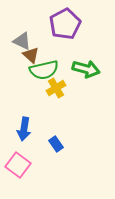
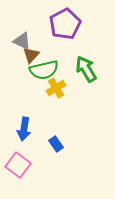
brown triangle: rotated 30 degrees clockwise
green arrow: rotated 136 degrees counterclockwise
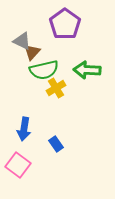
purple pentagon: rotated 8 degrees counterclockwise
brown triangle: moved 1 px right, 3 px up
green arrow: moved 1 px right, 1 px down; rotated 56 degrees counterclockwise
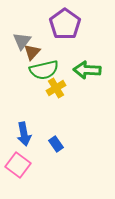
gray triangle: rotated 42 degrees clockwise
blue arrow: moved 5 px down; rotated 20 degrees counterclockwise
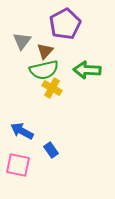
purple pentagon: rotated 8 degrees clockwise
brown triangle: moved 13 px right, 1 px up
yellow cross: moved 4 px left; rotated 30 degrees counterclockwise
blue arrow: moved 2 px left, 3 px up; rotated 130 degrees clockwise
blue rectangle: moved 5 px left, 6 px down
pink square: rotated 25 degrees counterclockwise
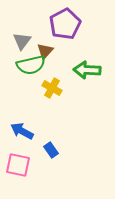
green semicircle: moved 13 px left, 5 px up
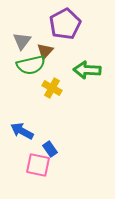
blue rectangle: moved 1 px left, 1 px up
pink square: moved 20 px right
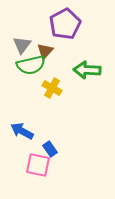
gray triangle: moved 4 px down
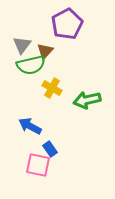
purple pentagon: moved 2 px right
green arrow: moved 30 px down; rotated 16 degrees counterclockwise
blue arrow: moved 8 px right, 5 px up
